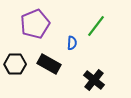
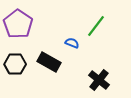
purple pentagon: moved 17 px left; rotated 16 degrees counterclockwise
blue semicircle: rotated 72 degrees counterclockwise
black rectangle: moved 2 px up
black cross: moved 5 px right
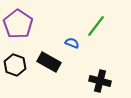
black hexagon: moved 1 px down; rotated 20 degrees clockwise
black cross: moved 1 px right, 1 px down; rotated 25 degrees counterclockwise
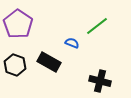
green line: moved 1 px right; rotated 15 degrees clockwise
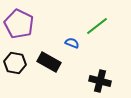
purple pentagon: moved 1 px right; rotated 8 degrees counterclockwise
black hexagon: moved 2 px up; rotated 10 degrees counterclockwise
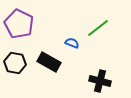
green line: moved 1 px right, 2 px down
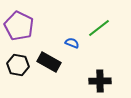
purple pentagon: moved 2 px down
green line: moved 1 px right
black hexagon: moved 3 px right, 2 px down
black cross: rotated 15 degrees counterclockwise
